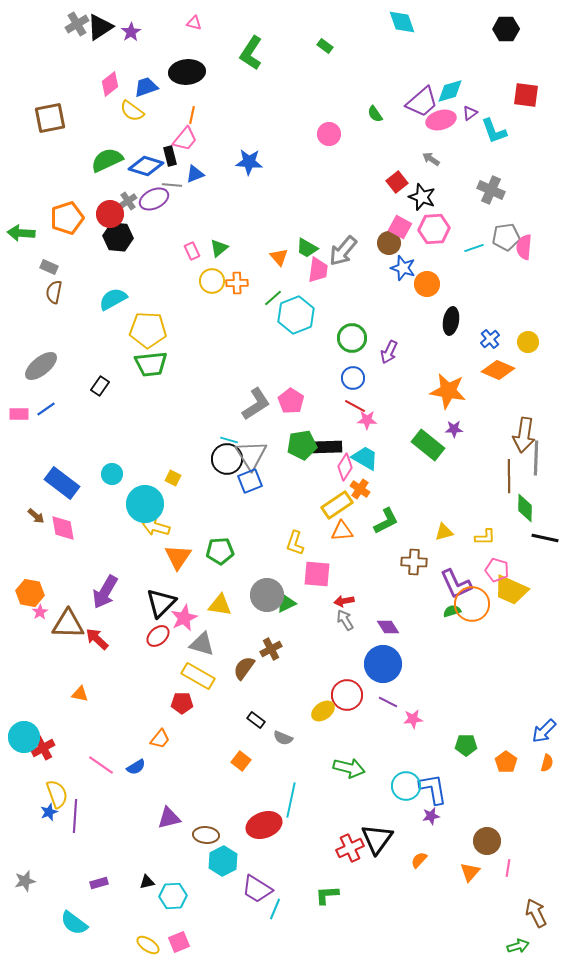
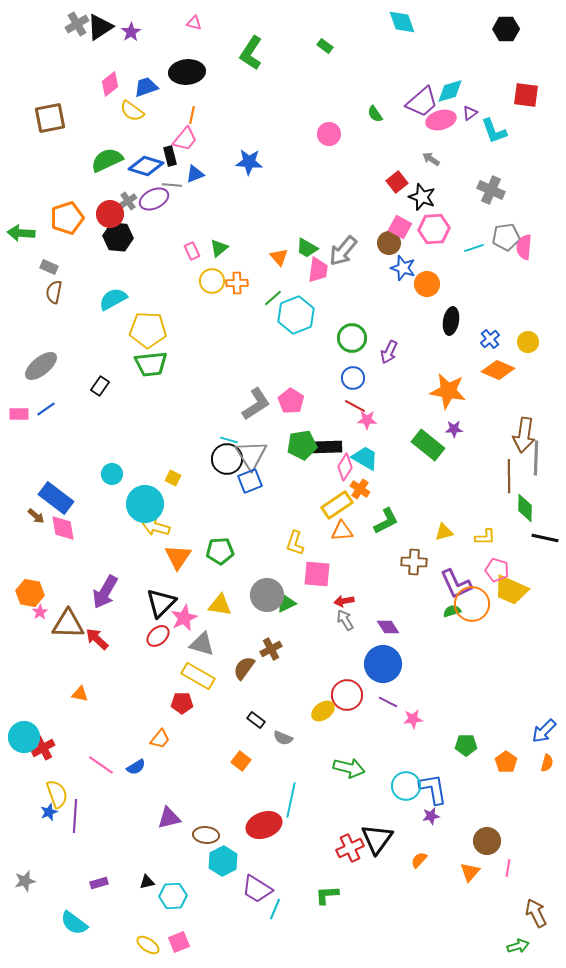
blue rectangle at (62, 483): moved 6 px left, 15 px down
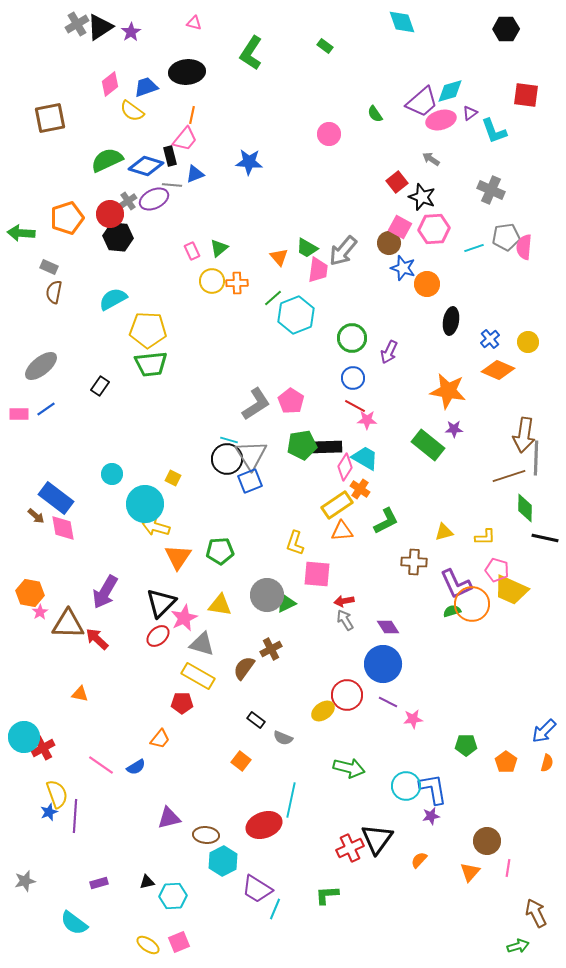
brown line at (509, 476): rotated 72 degrees clockwise
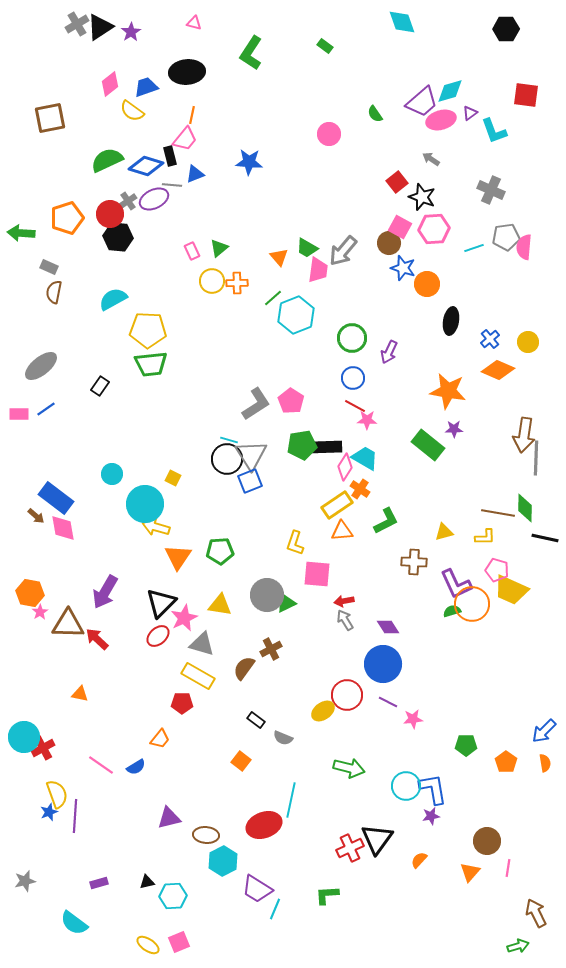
brown line at (509, 476): moved 11 px left, 37 px down; rotated 28 degrees clockwise
orange semicircle at (547, 763): moved 2 px left; rotated 24 degrees counterclockwise
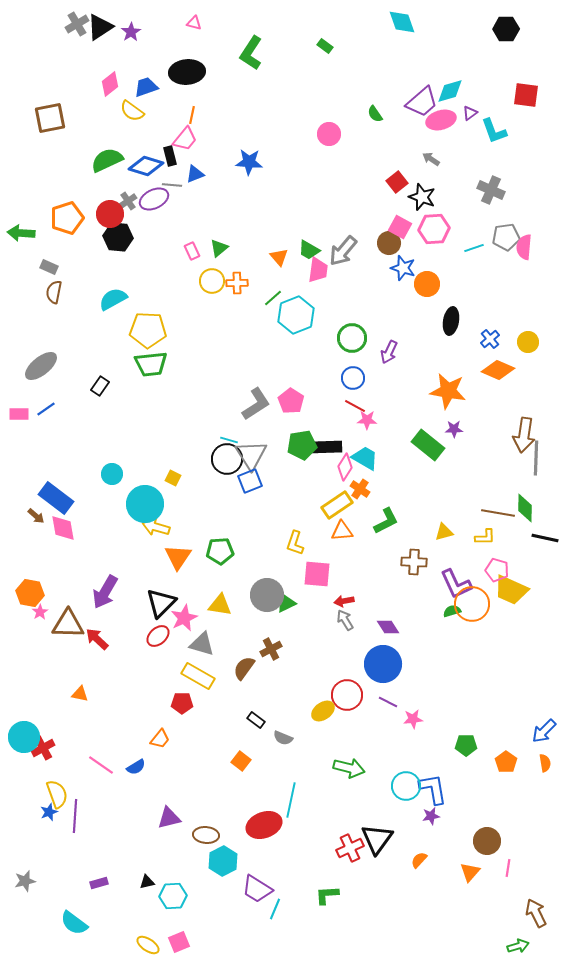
green trapezoid at (307, 248): moved 2 px right, 2 px down
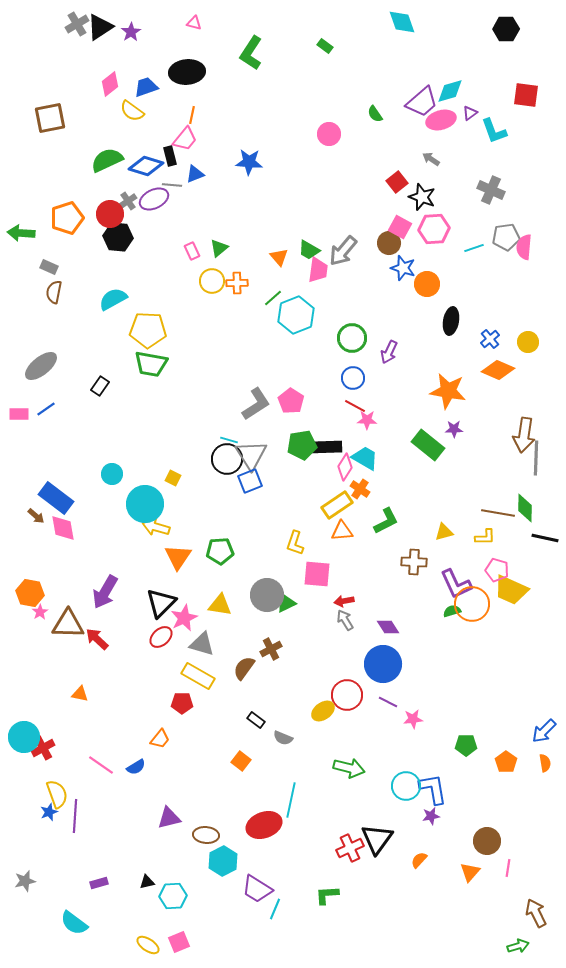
green trapezoid at (151, 364): rotated 16 degrees clockwise
red ellipse at (158, 636): moved 3 px right, 1 px down
